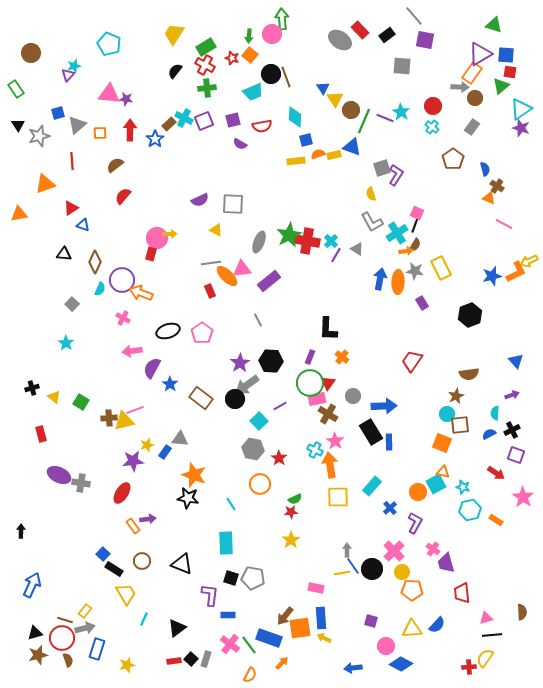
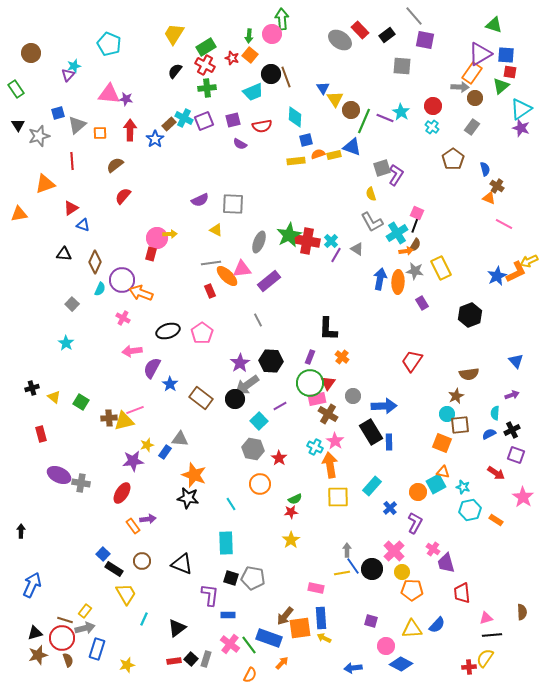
blue star at (492, 276): moved 5 px right; rotated 12 degrees counterclockwise
cyan cross at (315, 450): moved 3 px up
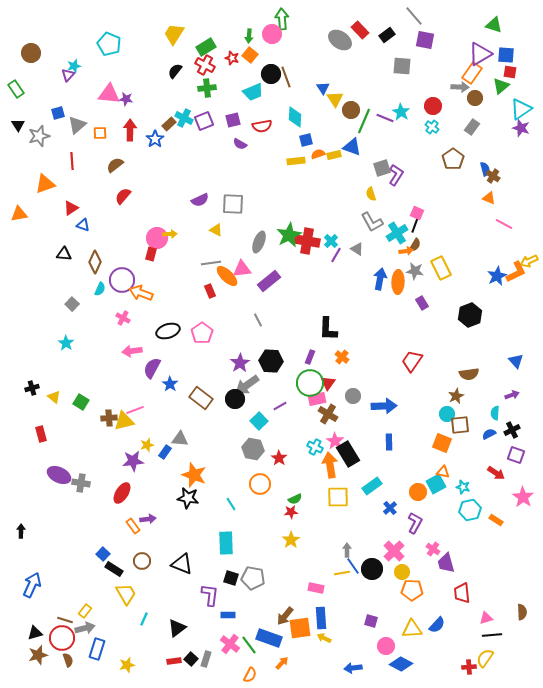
brown cross at (497, 186): moved 4 px left, 10 px up
black rectangle at (371, 432): moved 23 px left, 22 px down
cyan rectangle at (372, 486): rotated 12 degrees clockwise
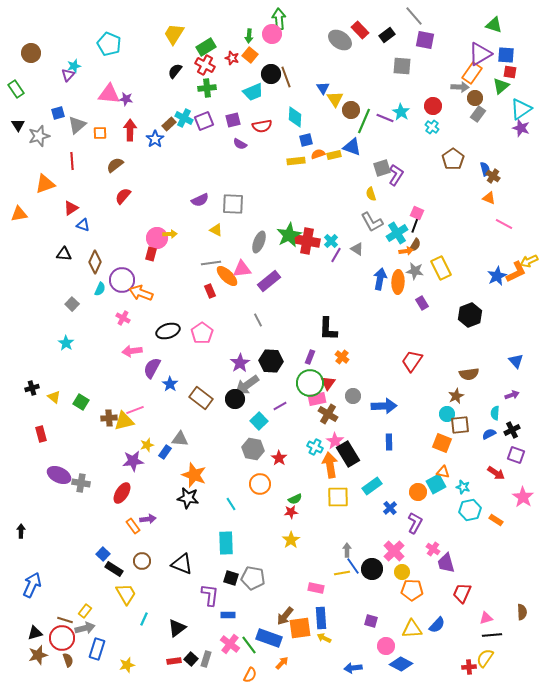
green arrow at (282, 19): moved 3 px left
gray rectangle at (472, 127): moved 6 px right, 13 px up
red trapezoid at (462, 593): rotated 30 degrees clockwise
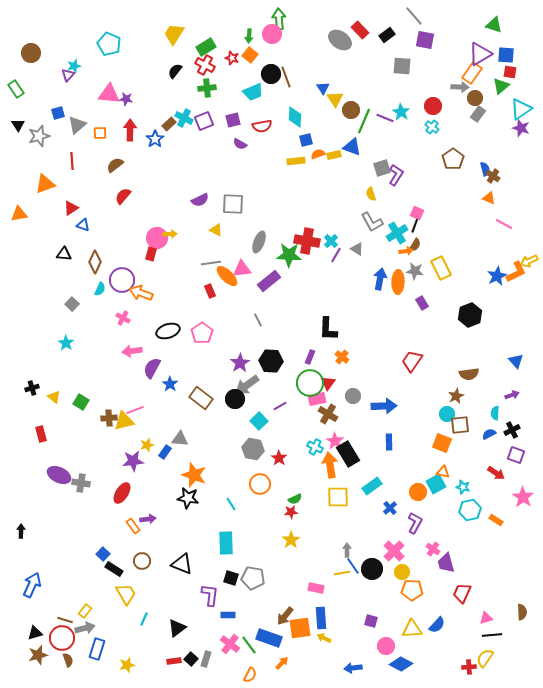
green star at (289, 235): moved 20 px down; rotated 30 degrees clockwise
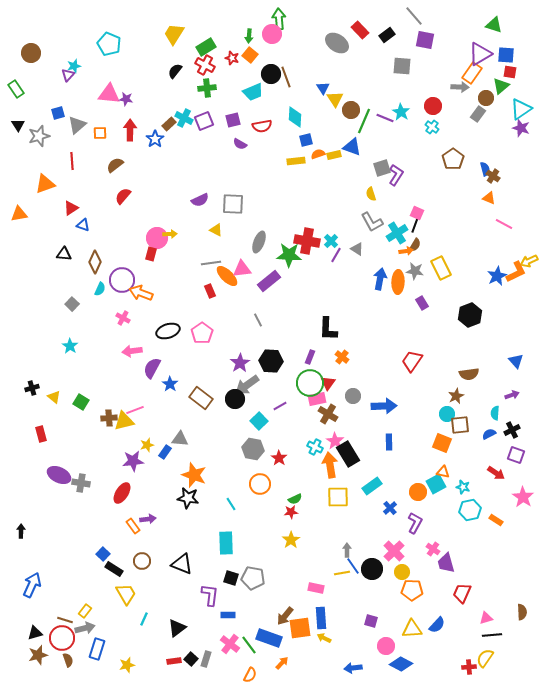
gray ellipse at (340, 40): moved 3 px left, 3 px down
brown circle at (475, 98): moved 11 px right
cyan star at (66, 343): moved 4 px right, 3 px down
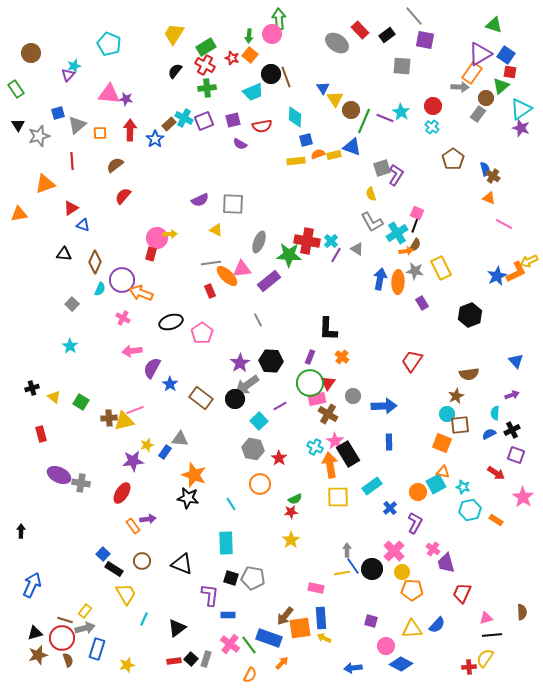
blue square at (506, 55): rotated 30 degrees clockwise
black ellipse at (168, 331): moved 3 px right, 9 px up
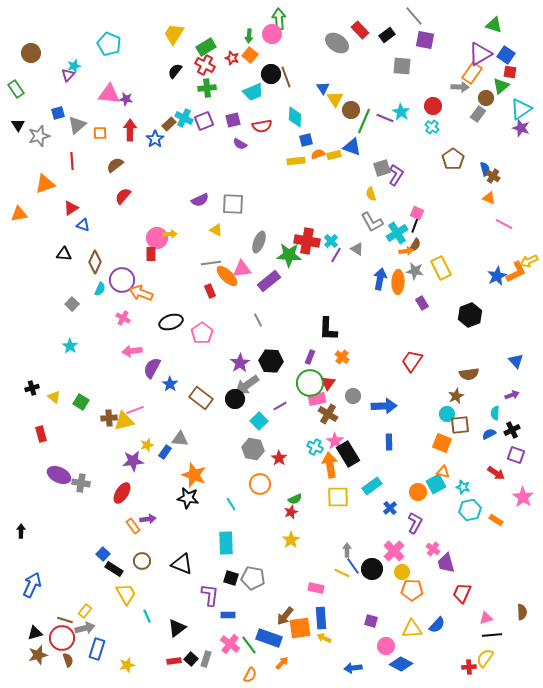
red rectangle at (151, 254): rotated 16 degrees counterclockwise
red star at (291, 512): rotated 16 degrees counterclockwise
yellow line at (342, 573): rotated 35 degrees clockwise
cyan line at (144, 619): moved 3 px right, 3 px up; rotated 48 degrees counterclockwise
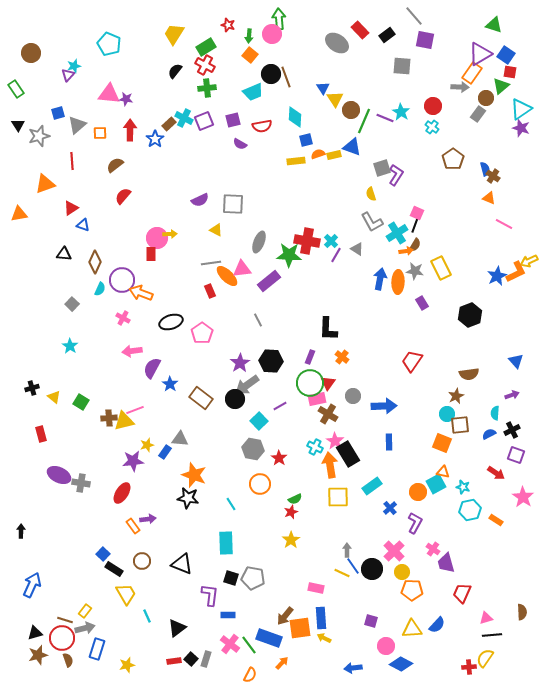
red star at (232, 58): moved 4 px left, 33 px up
